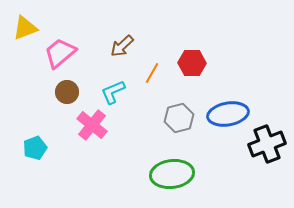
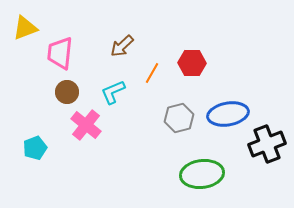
pink trapezoid: rotated 44 degrees counterclockwise
pink cross: moved 6 px left
green ellipse: moved 30 px right
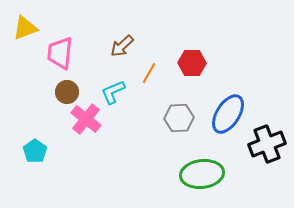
orange line: moved 3 px left
blue ellipse: rotated 48 degrees counterclockwise
gray hexagon: rotated 12 degrees clockwise
pink cross: moved 6 px up
cyan pentagon: moved 3 px down; rotated 15 degrees counterclockwise
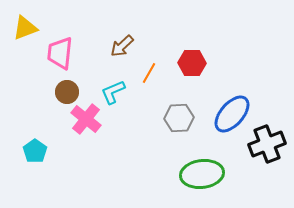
blue ellipse: moved 4 px right; rotated 9 degrees clockwise
